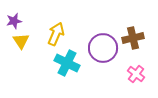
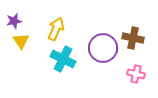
yellow arrow: moved 5 px up
brown cross: rotated 25 degrees clockwise
cyan cross: moved 4 px left, 4 px up
pink cross: rotated 24 degrees counterclockwise
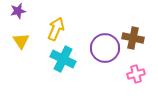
purple star: moved 4 px right, 10 px up
purple circle: moved 2 px right
pink cross: rotated 30 degrees counterclockwise
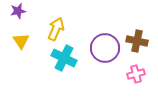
brown cross: moved 4 px right, 3 px down
cyan cross: moved 1 px right, 1 px up
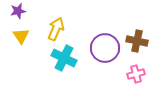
yellow triangle: moved 5 px up
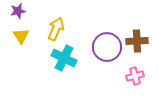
brown cross: rotated 15 degrees counterclockwise
purple circle: moved 2 px right, 1 px up
pink cross: moved 1 px left, 2 px down
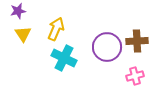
yellow triangle: moved 2 px right, 2 px up
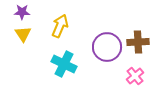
purple star: moved 4 px right, 1 px down; rotated 14 degrees clockwise
yellow arrow: moved 4 px right, 3 px up
brown cross: moved 1 px right, 1 px down
cyan cross: moved 6 px down
pink cross: rotated 24 degrees counterclockwise
